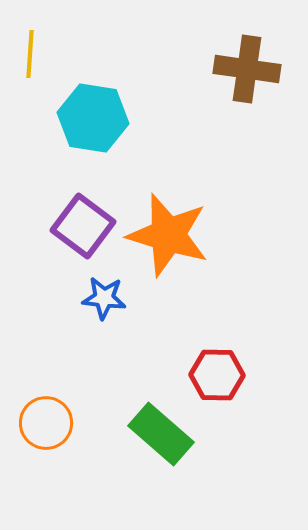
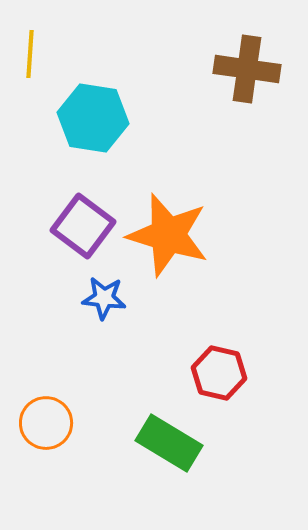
red hexagon: moved 2 px right, 2 px up; rotated 12 degrees clockwise
green rectangle: moved 8 px right, 9 px down; rotated 10 degrees counterclockwise
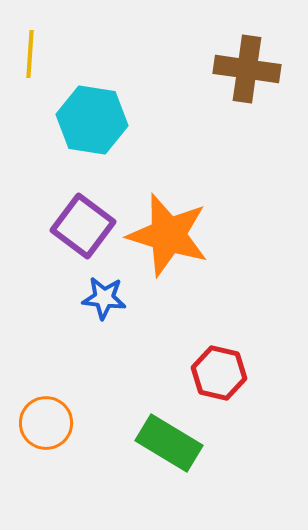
cyan hexagon: moved 1 px left, 2 px down
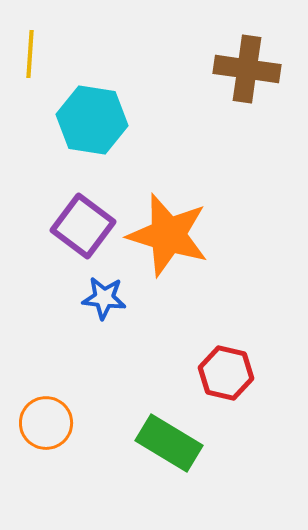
red hexagon: moved 7 px right
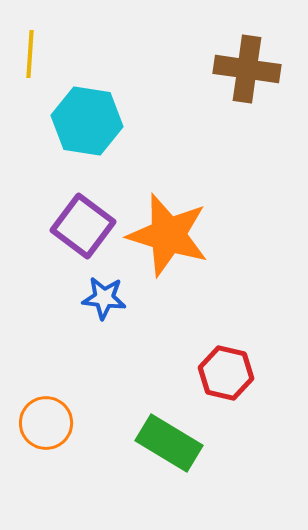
cyan hexagon: moved 5 px left, 1 px down
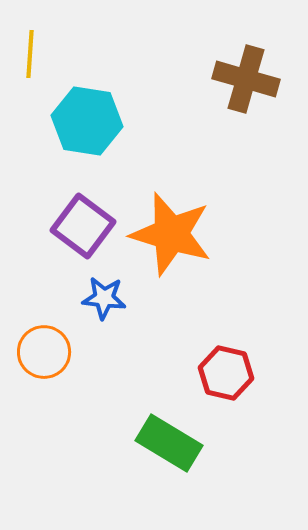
brown cross: moved 1 px left, 10 px down; rotated 8 degrees clockwise
orange star: moved 3 px right, 1 px up
orange circle: moved 2 px left, 71 px up
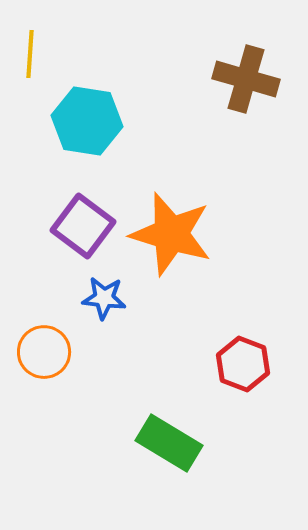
red hexagon: moved 17 px right, 9 px up; rotated 8 degrees clockwise
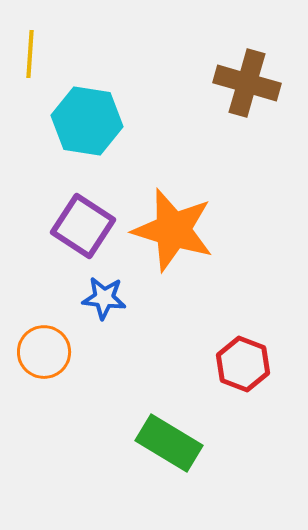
brown cross: moved 1 px right, 4 px down
purple square: rotated 4 degrees counterclockwise
orange star: moved 2 px right, 4 px up
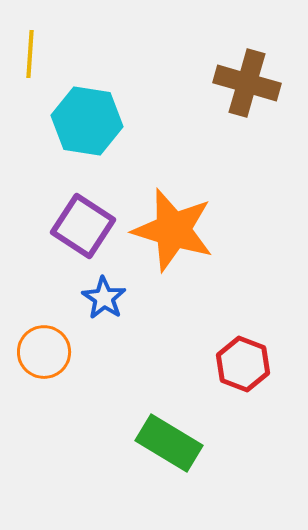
blue star: rotated 27 degrees clockwise
